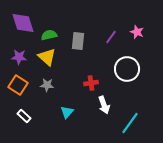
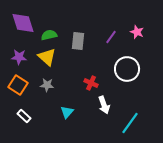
red cross: rotated 32 degrees clockwise
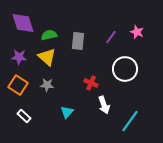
white circle: moved 2 px left
cyan line: moved 2 px up
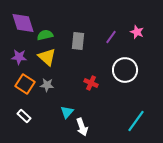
green semicircle: moved 4 px left
white circle: moved 1 px down
orange square: moved 7 px right, 1 px up
white arrow: moved 22 px left, 22 px down
cyan line: moved 6 px right
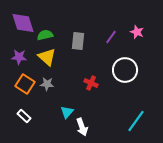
gray star: moved 1 px up
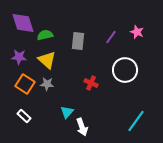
yellow triangle: moved 3 px down
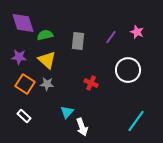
white circle: moved 3 px right
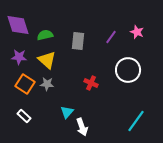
purple diamond: moved 5 px left, 2 px down
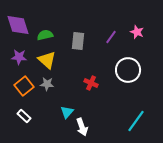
orange square: moved 1 px left, 2 px down; rotated 18 degrees clockwise
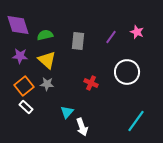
purple star: moved 1 px right, 1 px up
white circle: moved 1 px left, 2 px down
white rectangle: moved 2 px right, 9 px up
